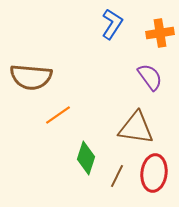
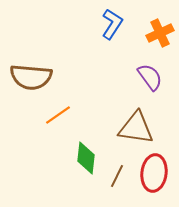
orange cross: rotated 16 degrees counterclockwise
green diamond: rotated 12 degrees counterclockwise
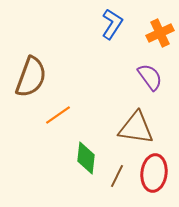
brown semicircle: rotated 75 degrees counterclockwise
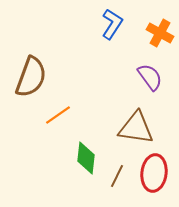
orange cross: rotated 36 degrees counterclockwise
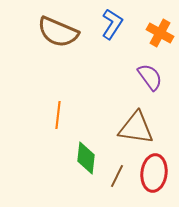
brown semicircle: moved 27 px right, 45 px up; rotated 93 degrees clockwise
orange line: rotated 48 degrees counterclockwise
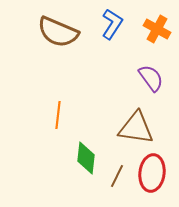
orange cross: moved 3 px left, 4 px up
purple semicircle: moved 1 px right, 1 px down
red ellipse: moved 2 px left
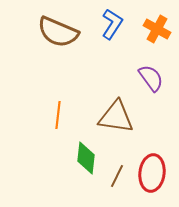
brown triangle: moved 20 px left, 11 px up
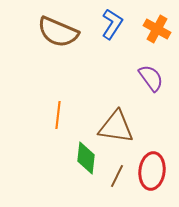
brown triangle: moved 10 px down
red ellipse: moved 2 px up
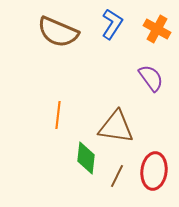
red ellipse: moved 2 px right
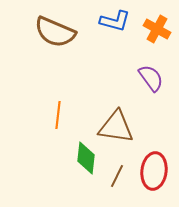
blue L-shape: moved 3 px right, 3 px up; rotated 72 degrees clockwise
brown semicircle: moved 3 px left
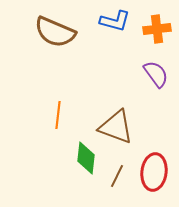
orange cross: rotated 36 degrees counterclockwise
purple semicircle: moved 5 px right, 4 px up
brown triangle: rotated 12 degrees clockwise
red ellipse: moved 1 px down
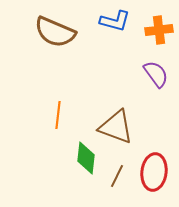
orange cross: moved 2 px right, 1 px down
